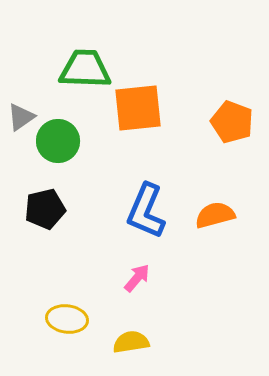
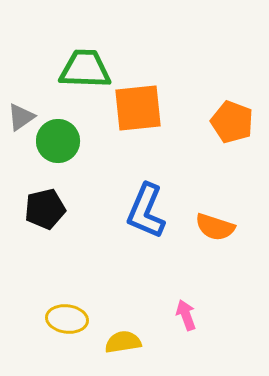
orange semicircle: moved 12 px down; rotated 147 degrees counterclockwise
pink arrow: moved 49 px right, 37 px down; rotated 60 degrees counterclockwise
yellow semicircle: moved 8 px left
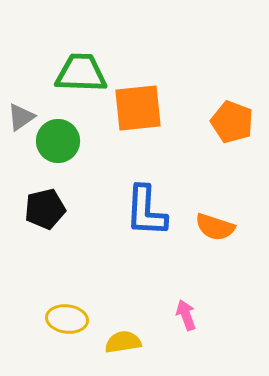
green trapezoid: moved 4 px left, 4 px down
blue L-shape: rotated 20 degrees counterclockwise
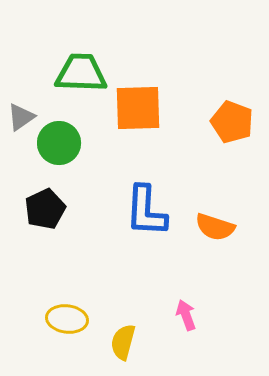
orange square: rotated 4 degrees clockwise
green circle: moved 1 px right, 2 px down
black pentagon: rotated 12 degrees counterclockwise
yellow semicircle: rotated 66 degrees counterclockwise
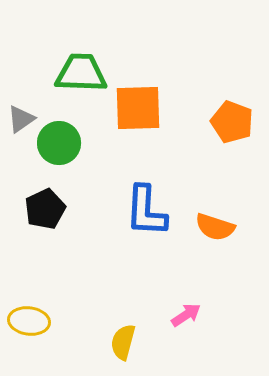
gray triangle: moved 2 px down
pink arrow: rotated 76 degrees clockwise
yellow ellipse: moved 38 px left, 2 px down
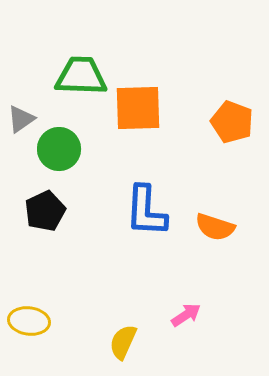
green trapezoid: moved 3 px down
green circle: moved 6 px down
black pentagon: moved 2 px down
yellow semicircle: rotated 9 degrees clockwise
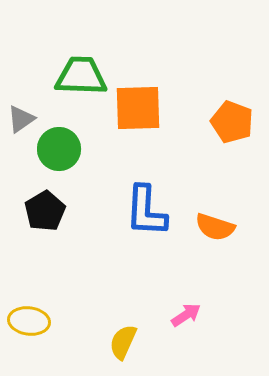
black pentagon: rotated 6 degrees counterclockwise
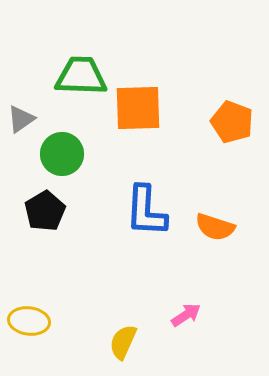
green circle: moved 3 px right, 5 px down
